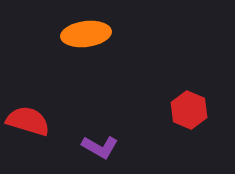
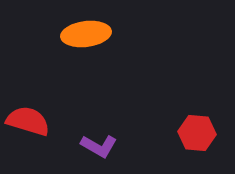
red hexagon: moved 8 px right, 23 px down; rotated 18 degrees counterclockwise
purple L-shape: moved 1 px left, 1 px up
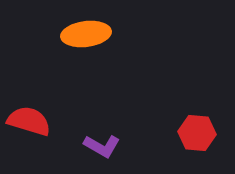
red semicircle: moved 1 px right
purple L-shape: moved 3 px right
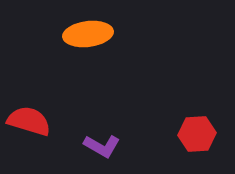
orange ellipse: moved 2 px right
red hexagon: moved 1 px down; rotated 9 degrees counterclockwise
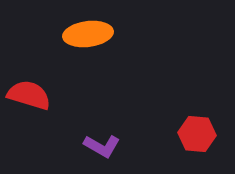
red semicircle: moved 26 px up
red hexagon: rotated 9 degrees clockwise
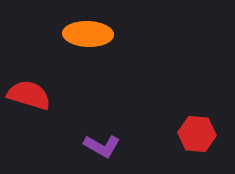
orange ellipse: rotated 9 degrees clockwise
